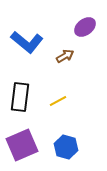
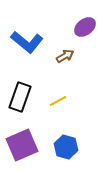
black rectangle: rotated 12 degrees clockwise
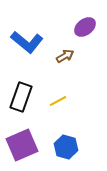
black rectangle: moved 1 px right
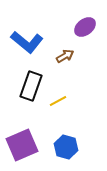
black rectangle: moved 10 px right, 11 px up
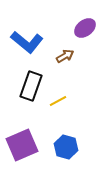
purple ellipse: moved 1 px down
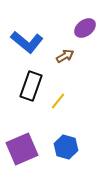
yellow line: rotated 24 degrees counterclockwise
purple square: moved 4 px down
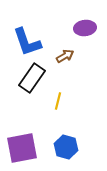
purple ellipse: rotated 30 degrees clockwise
blue L-shape: rotated 32 degrees clockwise
black rectangle: moved 1 px right, 8 px up; rotated 16 degrees clockwise
yellow line: rotated 24 degrees counterclockwise
purple square: moved 1 px up; rotated 12 degrees clockwise
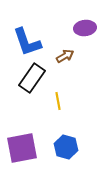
yellow line: rotated 24 degrees counterclockwise
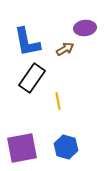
blue L-shape: rotated 8 degrees clockwise
brown arrow: moved 7 px up
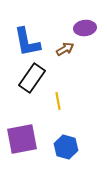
purple square: moved 9 px up
